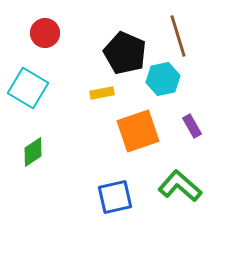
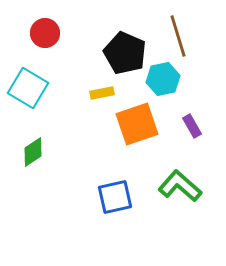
orange square: moved 1 px left, 7 px up
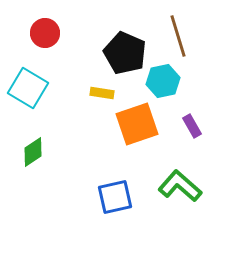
cyan hexagon: moved 2 px down
yellow rectangle: rotated 20 degrees clockwise
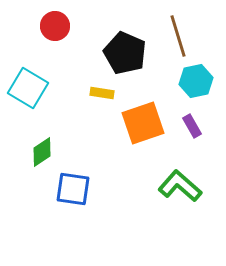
red circle: moved 10 px right, 7 px up
cyan hexagon: moved 33 px right
orange square: moved 6 px right, 1 px up
green diamond: moved 9 px right
blue square: moved 42 px left, 8 px up; rotated 21 degrees clockwise
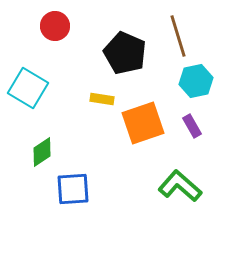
yellow rectangle: moved 6 px down
blue square: rotated 12 degrees counterclockwise
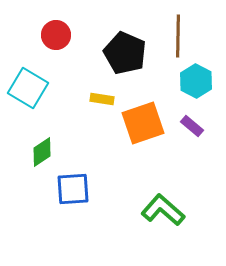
red circle: moved 1 px right, 9 px down
brown line: rotated 18 degrees clockwise
cyan hexagon: rotated 20 degrees counterclockwise
purple rectangle: rotated 20 degrees counterclockwise
green L-shape: moved 17 px left, 24 px down
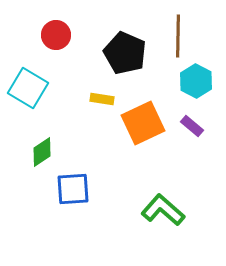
orange square: rotated 6 degrees counterclockwise
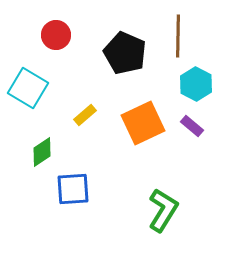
cyan hexagon: moved 3 px down
yellow rectangle: moved 17 px left, 16 px down; rotated 50 degrees counterclockwise
green L-shape: rotated 81 degrees clockwise
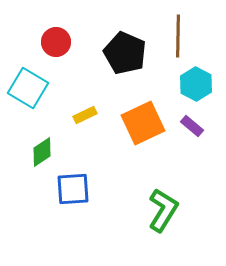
red circle: moved 7 px down
yellow rectangle: rotated 15 degrees clockwise
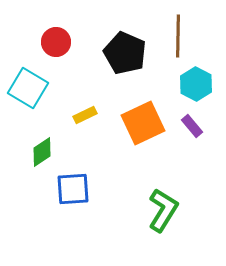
purple rectangle: rotated 10 degrees clockwise
